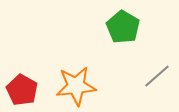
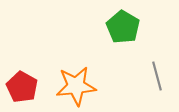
gray line: rotated 64 degrees counterclockwise
red pentagon: moved 3 px up
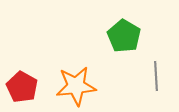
green pentagon: moved 1 px right, 9 px down
gray line: moved 1 px left; rotated 12 degrees clockwise
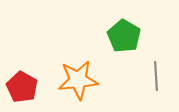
orange star: moved 2 px right, 6 px up
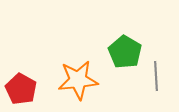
green pentagon: moved 1 px right, 16 px down
red pentagon: moved 1 px left, 2 px down
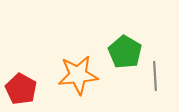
gray line: moved 1 px left
orange star: moved 5 px up
